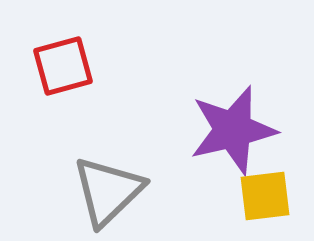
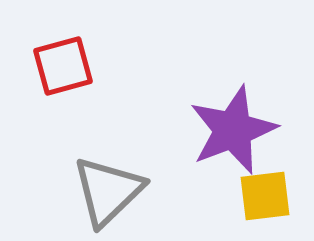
purple star: rotated 8 degrees counterclockwise
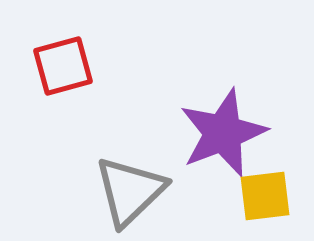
purple star: moved 10 px left, 3 px down
gray triangle: moved 22 px right
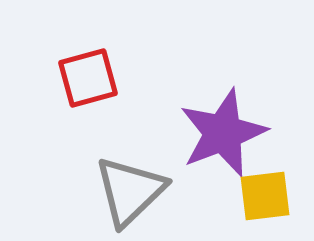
red square: moved 25 px right, 12 px down
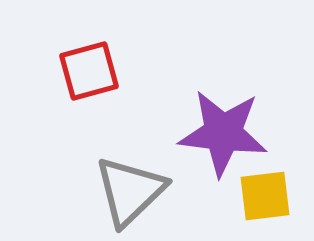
red square: moved 1 px right, 7 px up
purple star: rotated 28 degrees clockwise
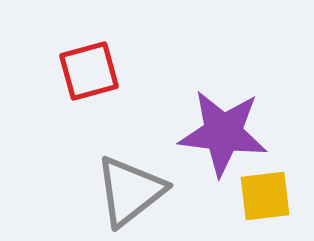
gray triangle: rotated 6 degrees clockwise
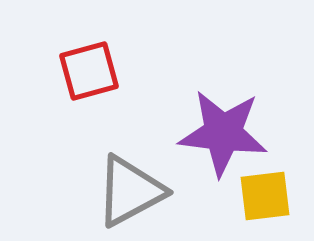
gray triangle: rotated 10 degrees clockwise
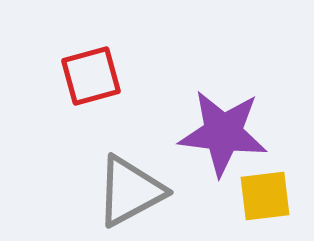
red square: moved 2 px right, 5 px down
